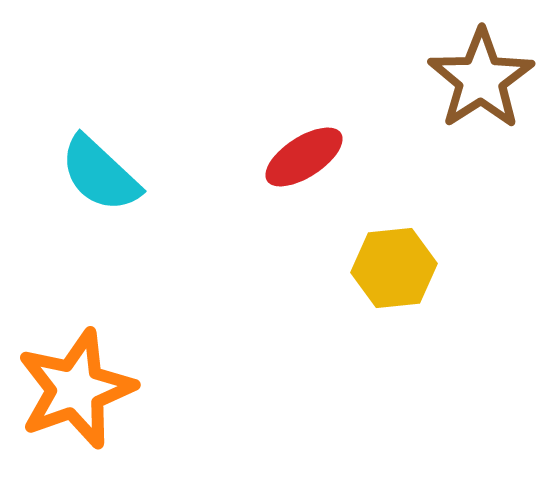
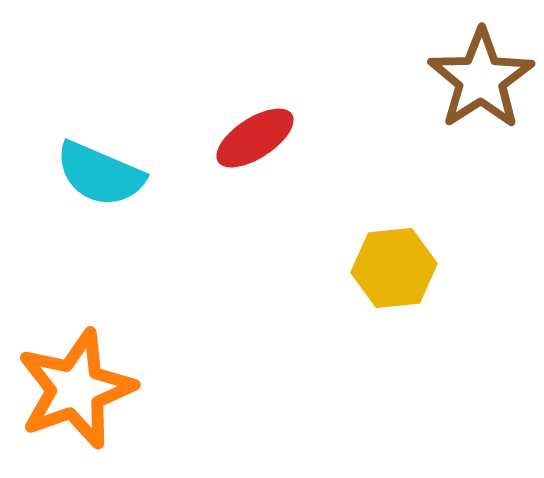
red ellipse: moved 49 px left, 19 px up
cyan semicircle: rotated 20 degrees counterclockwise
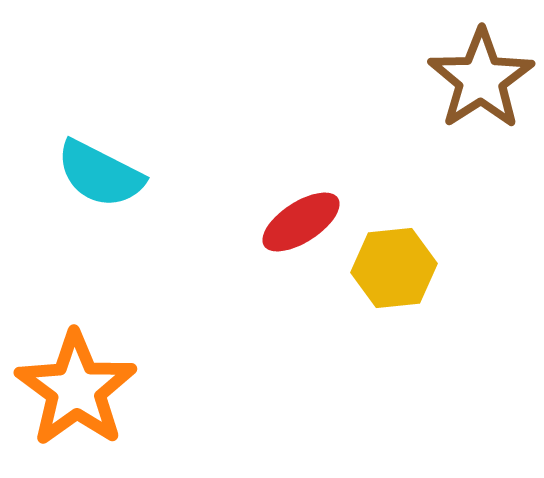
red ellipse: moved 46 px right, 84 px down
cyan semicircle: rotated 4 degrees clockwise
orange star: rotated 16 degrees counterclockwise
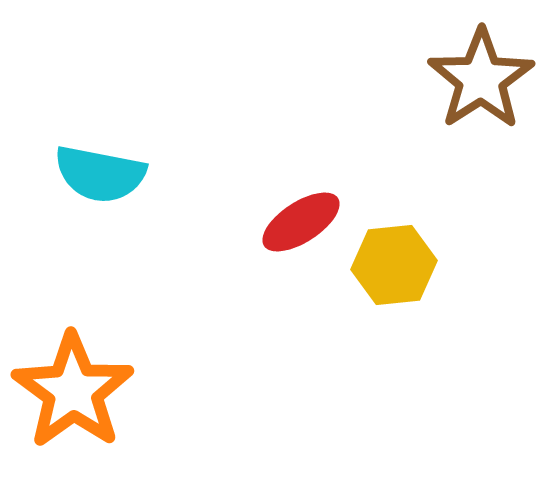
cyan semicircle: rotated 16 degrees counterclockwise
yellow hexagon: moved 3 px up
orange star: moved 3 px left, 2 px down
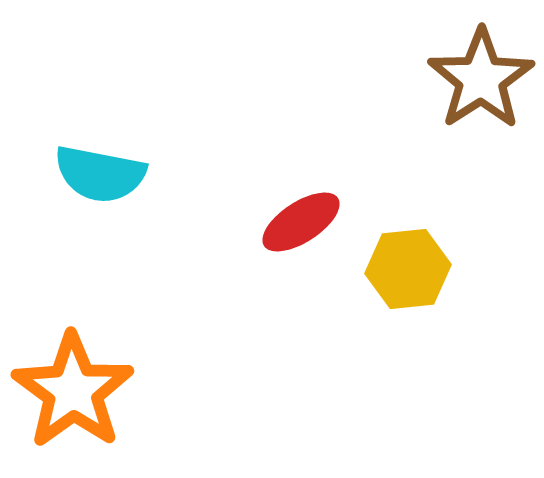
yellow hexagon: moved 14 px right, 4 px down
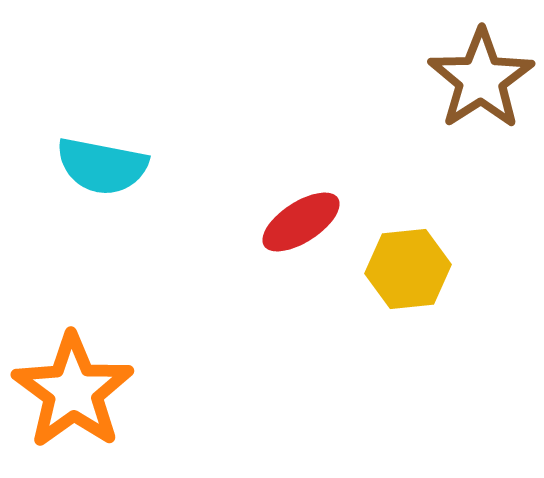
cyan semicircle: moved 2 px right, 8 px up
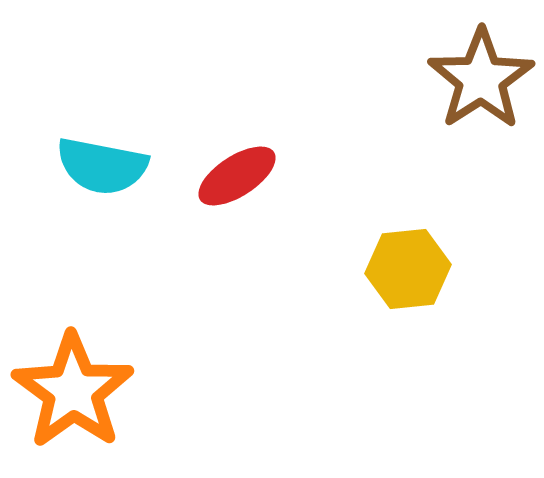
red ellipse: moved 64 px left, 46 px up
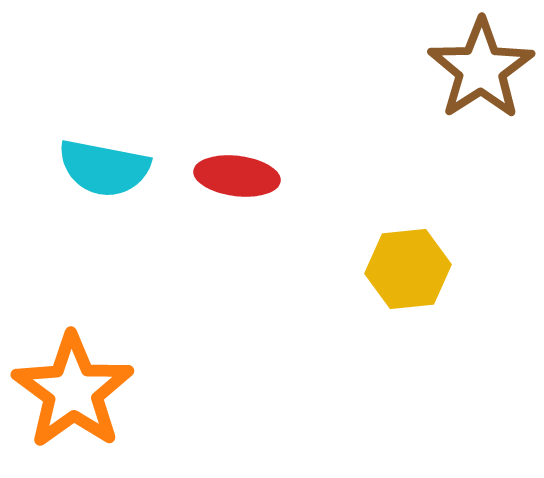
brown star: moved 10 px up
cyan semicircle: moved 2 px right, 2 px down
red ellipse: rotated 40 degrees clockwise
